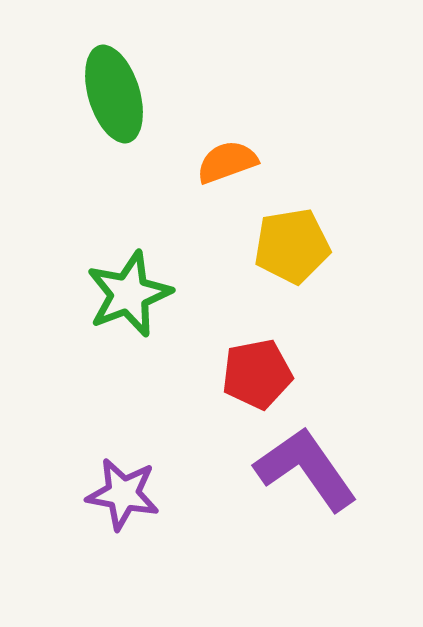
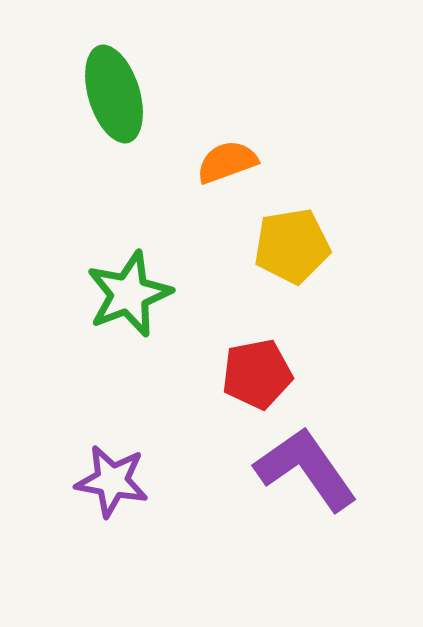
purple star: moved 11 px left, 13 px up
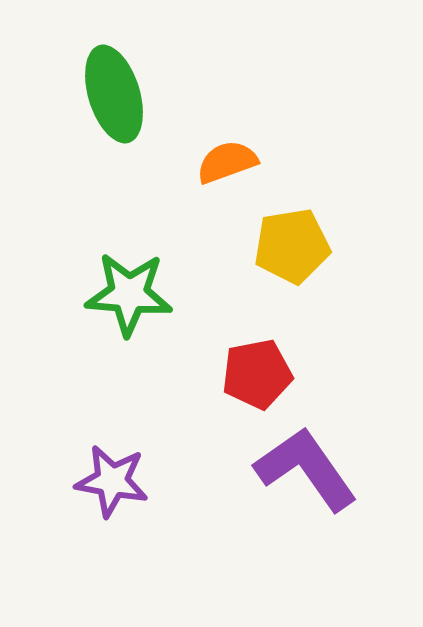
green star: rotated 26 degrees clockwise
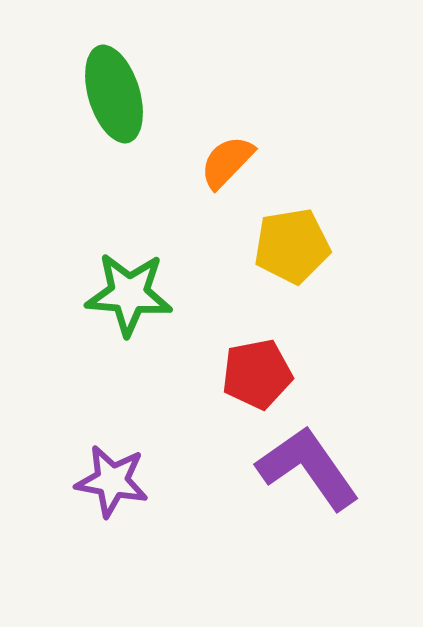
orange semicircle: rotated 26 degrees counterclockwise
purple L-shape: moved 2 px right, 1 px up
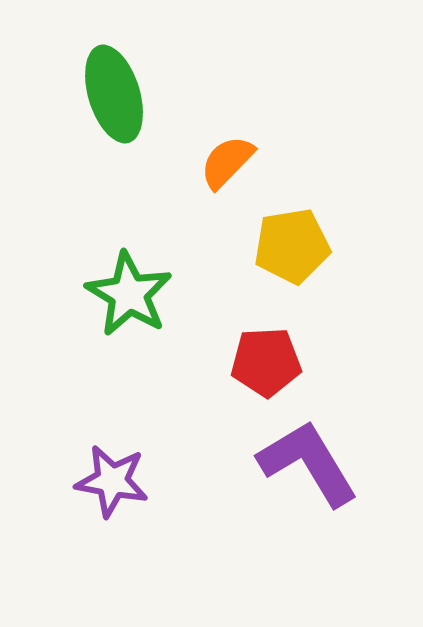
green star: rotated 26 degrees clockwise
red pentagon: moved 9 px right, 12 px up; rotated 8 degrees clockwise
purple L-shape: moved 5 px up; rotated 4 degrees clockwise
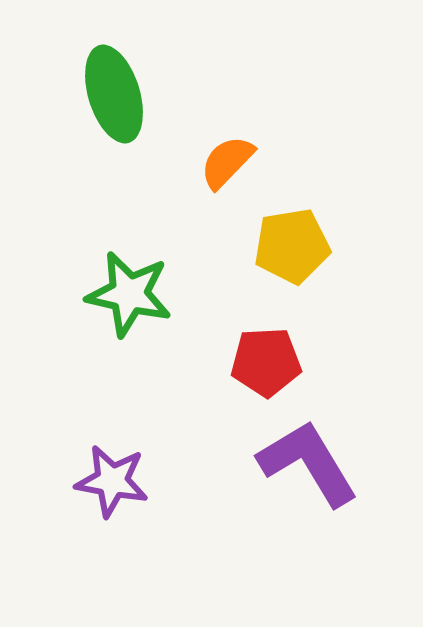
green star: rotated 18 degrees counterclockwise
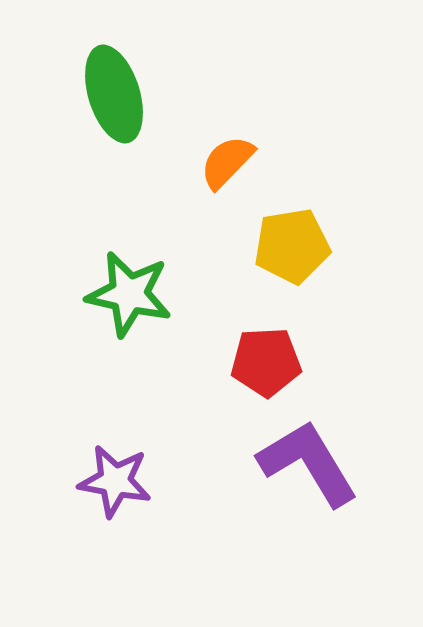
purple star: moved 3 px right
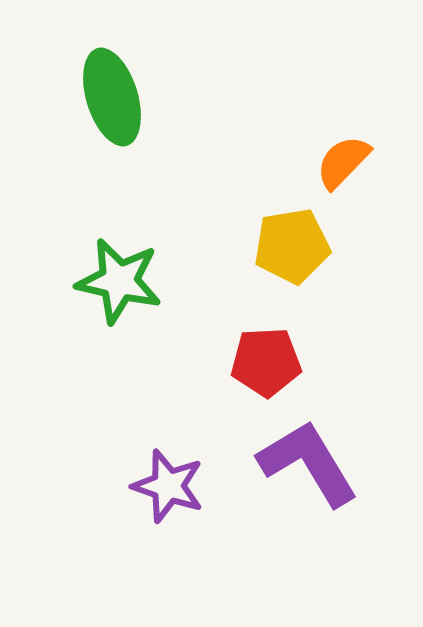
green ellipse: moved 2 px left, 3 px down
orange semicircle: moved 116 px right
green star: moved 10 px left, 13 px up
purple star: moved 53 px right, 5 px down; rotated 8 degrees clockwise
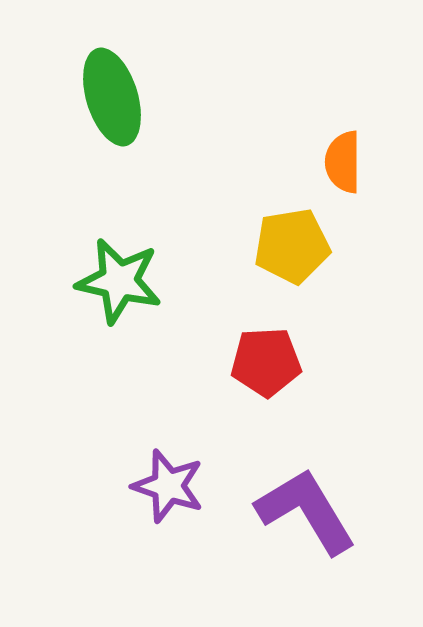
orange semicircle: rotated 44 degrees counterclockwise
purple L-shape: moved 2 px left, 48 px down
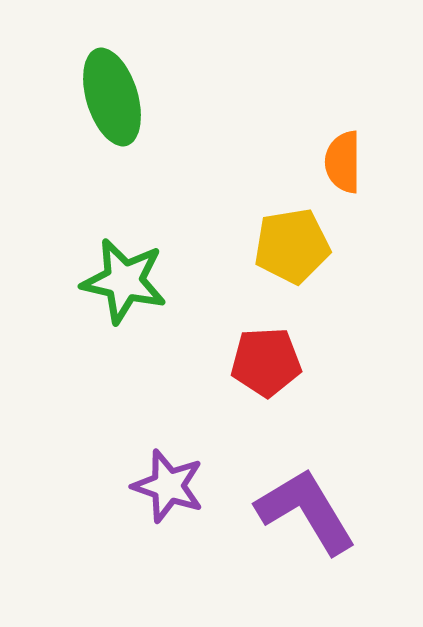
green star: moved 5 px right
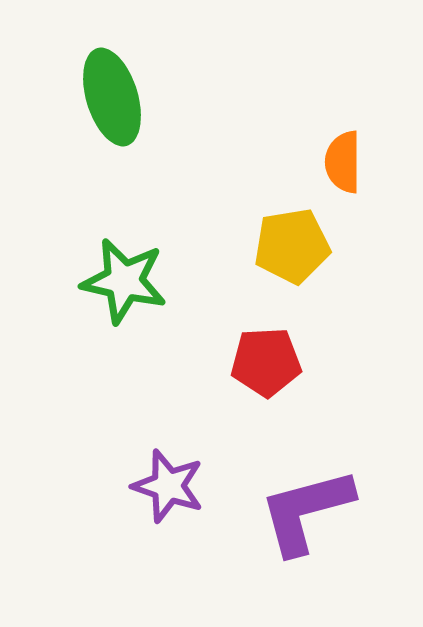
purple L-shape: rotated 74 degrees counterclockwise
